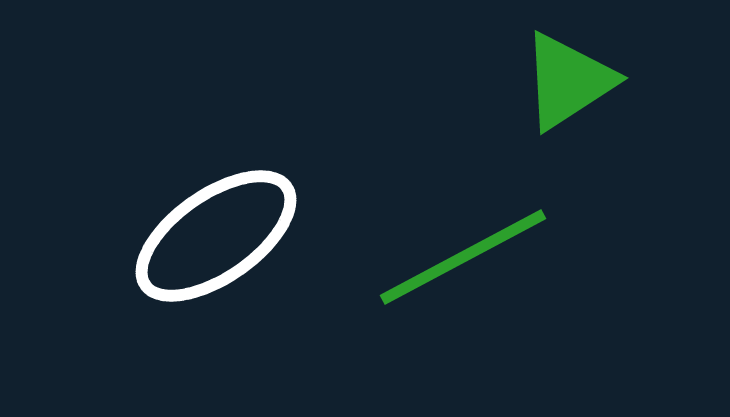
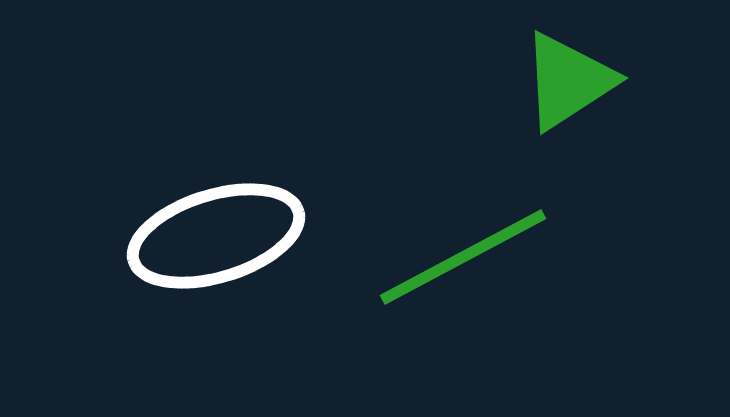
white ellipse: rotated 18 degrees clockwise
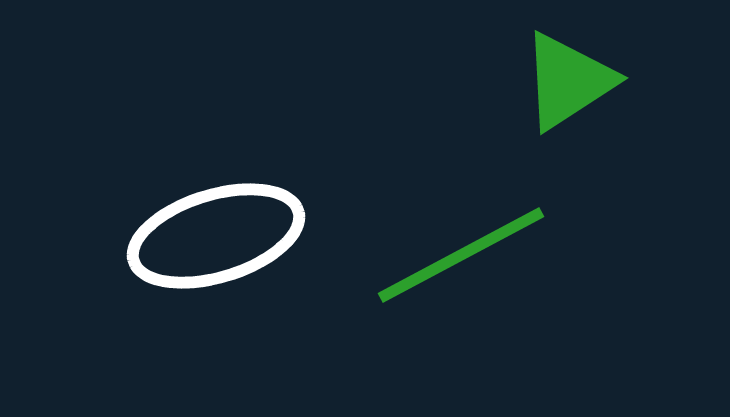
green line: moved 2 px left, 2 px up
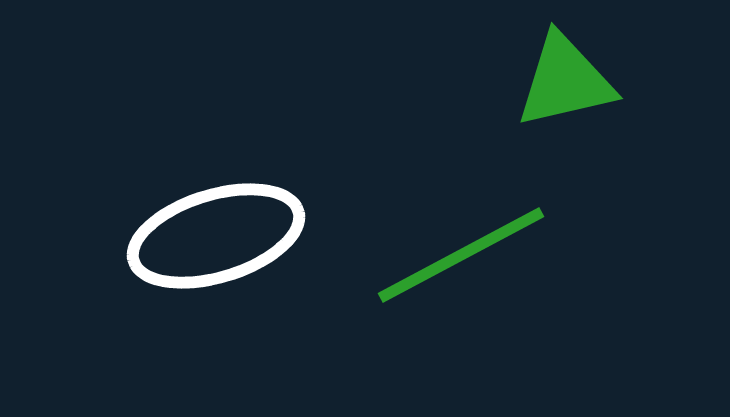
green triangle: moved 3 px left; rotated 20 degrees clockwise
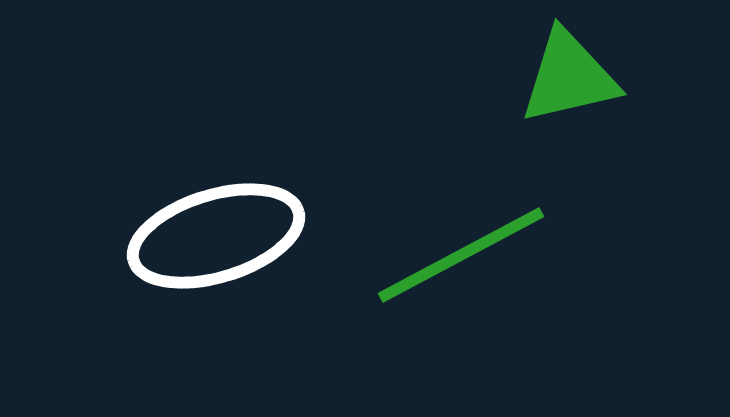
green triangle: moved 4 px right, 4 px up
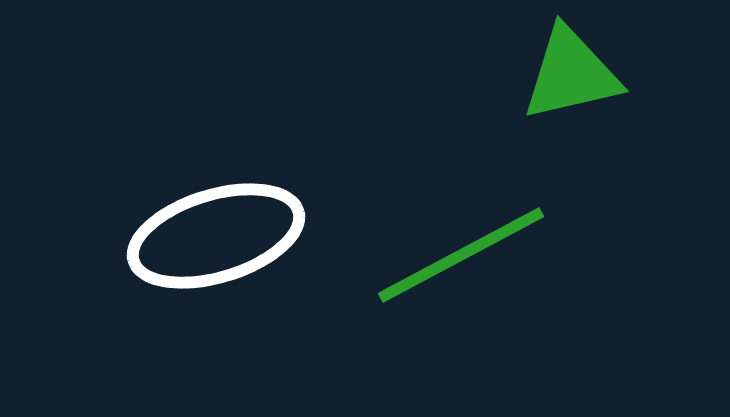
green triangle: moved 2 px right, 3 px up
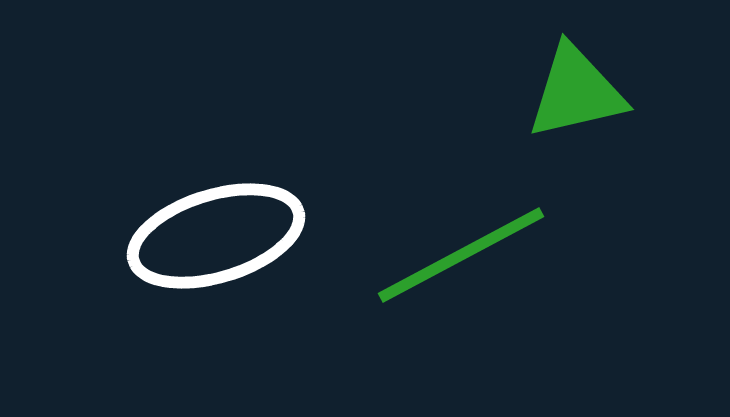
green triangle: moved 5 px right, 18 px down
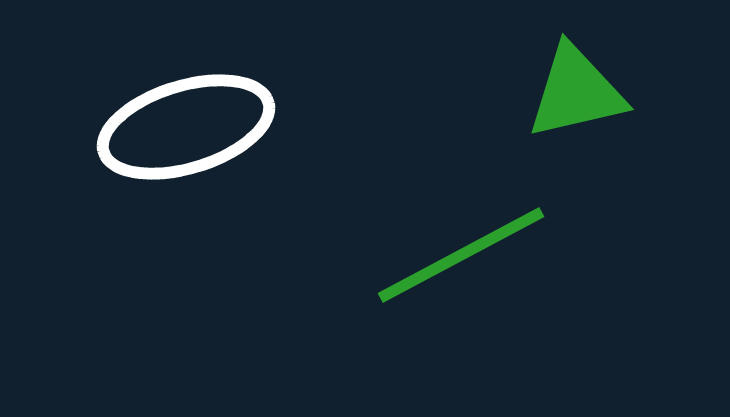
white ellipse: moved 30 px left, 109 px up
